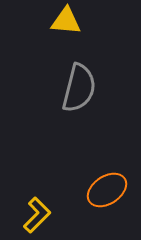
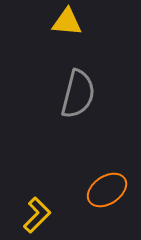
yellow triangle: moved 1 px right, 1 px down
gray semicircle: moved 1 px left, 6 px down
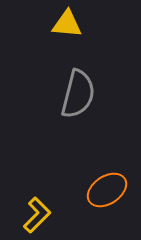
yellow triangle: moved 2 px down
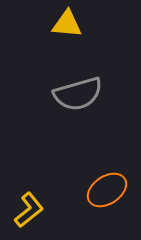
gray semicircle: rotated 60 degrees clockwise
yellow L-shape: moved 8 px left, 5 px up; rotated 6 degrees clockwise
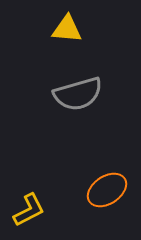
yellow triangle: moved 5 px down
yellow L-shape: rotated 12 degrees clockwise
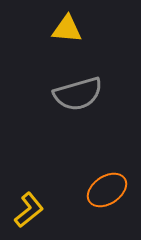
yellow L-shape: rotated 12 degrees counterclockwise
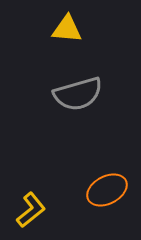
orange ellipse: rotated 6 degrees clockwise
yellow L-shape: moved 2 px right
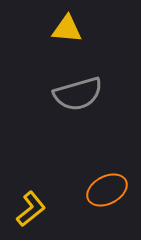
yellow L-shape: moved 1 px up
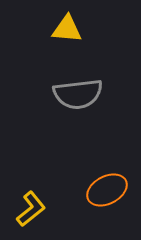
gray semicircle: rotated 9 degrees clockwise
